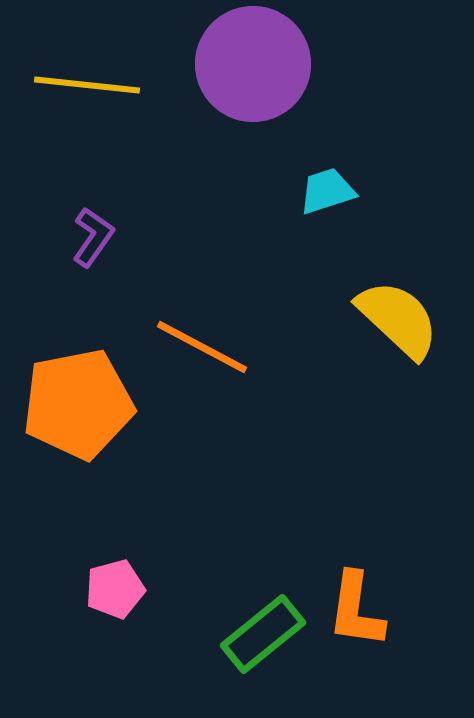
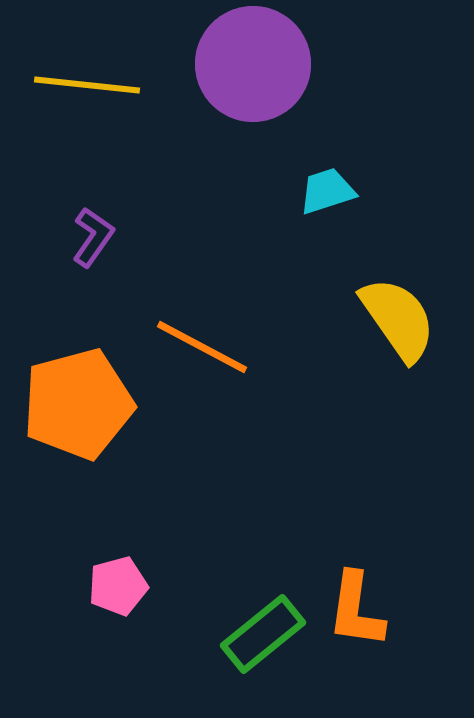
yellow semicircle: rotated 12 degrees clockwise
orange pentagon: rotated 4 degrees counterclockwise
pink pentagon: moved 3 px right, 3 px up
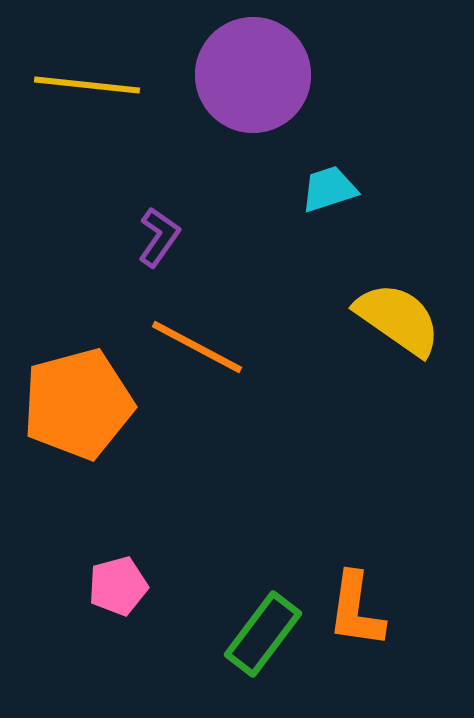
purple circle: moved 11 px down
cyan trapezoid: moved 2 px right, 2 px up
purple L-shape: moved 66 px right
yellow semicircle: rotated 20 degrees counterclockwise
orange line: moved 5 px left
green rectangle: rotated 14 degrees counterclockwise
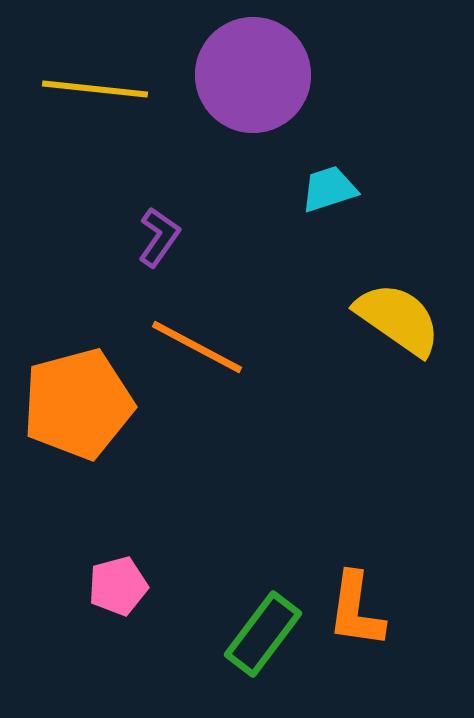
yellow line: moved 8 px right, 4 px down
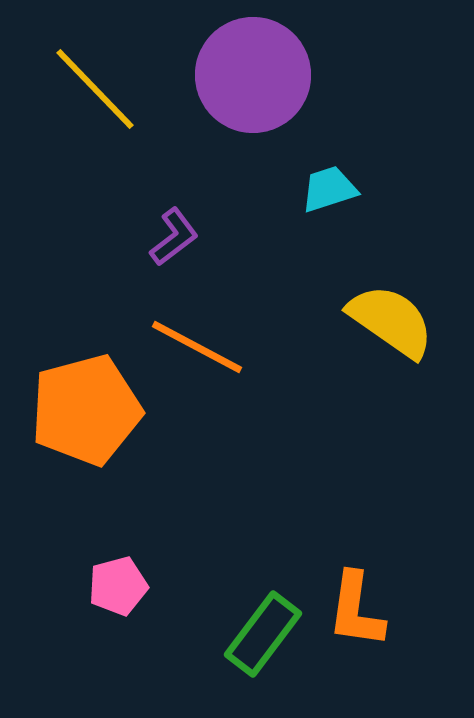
yellow line: rotated 40 degrees clockwise
purple L-shape: moved 15 px right; rotated 18 degrees clockwise
yellow semicircle: moved 7 px left, 2 px down
orange pentagon: moved 8 px right, 6 px down
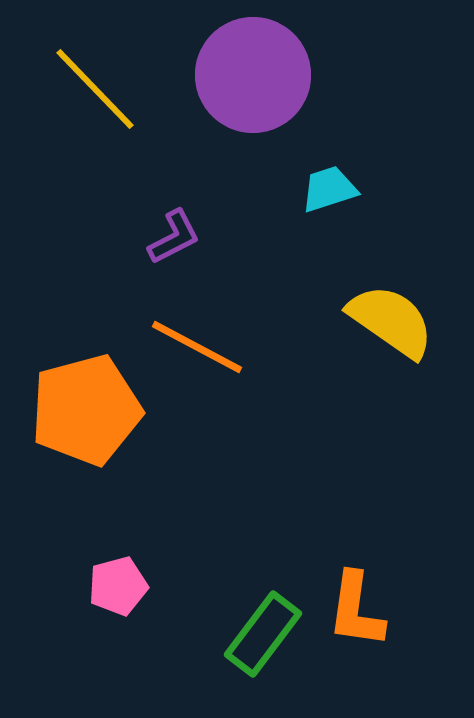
purple L-shape: rotated 10 degrees clockwise
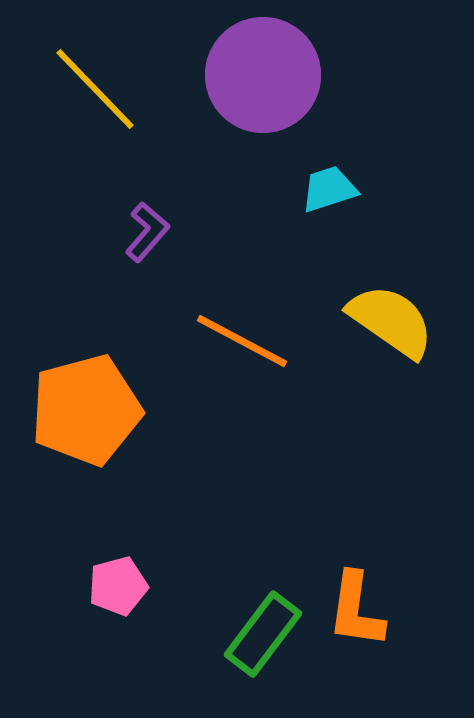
purple circle: moved 10 px right
purple L-shape: moved 27 px left, 5 px up; rotated 22 degrees counterclockwise
orange line: moved 45 px right, 6 px up
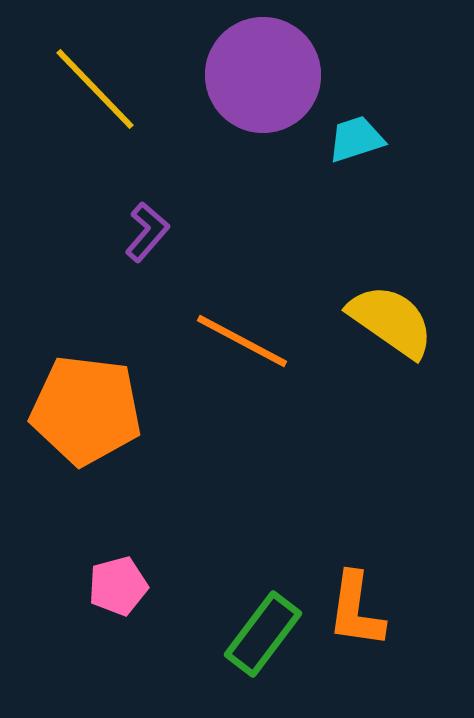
cyan trapezoid: moved 27 px right, 50 px up
orange pentagon: rotated 22 degrees clockwise
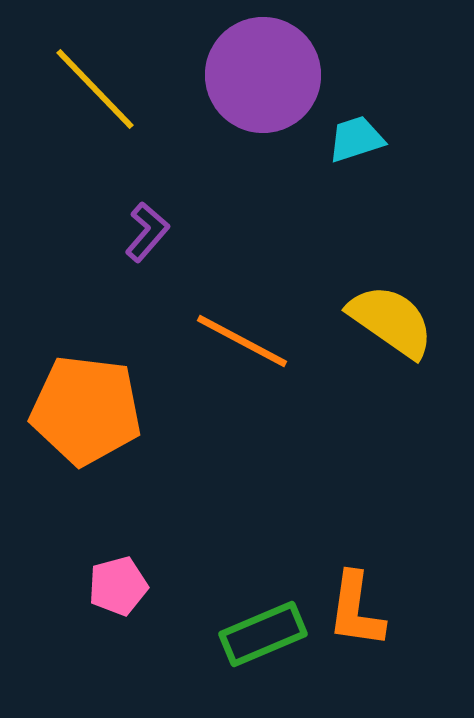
green rectangle: rotated 30 degrees clockwise
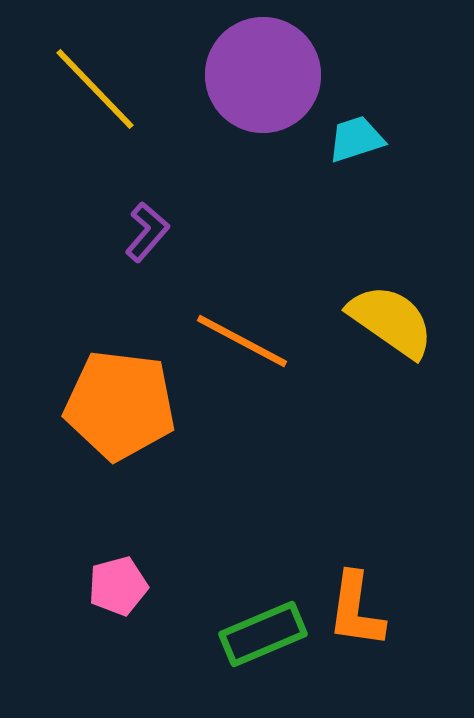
orange pentagon: moved 34 px right, 5 px up
